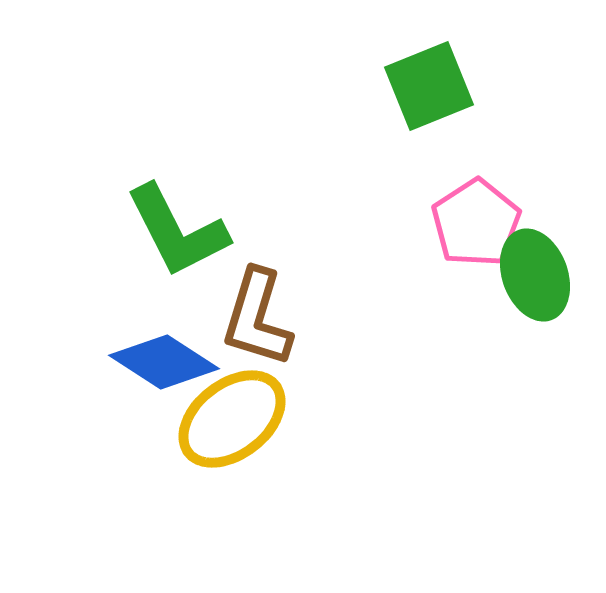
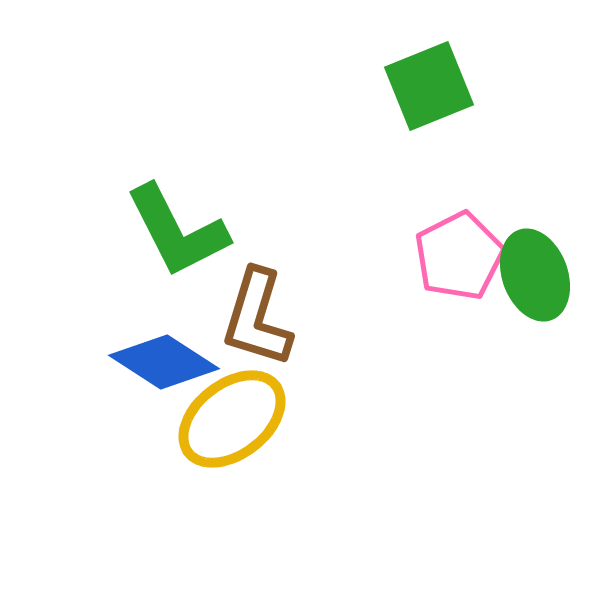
pink pentagon: moved 17 px left, 33 px down; rotated 6 degrees clockwise
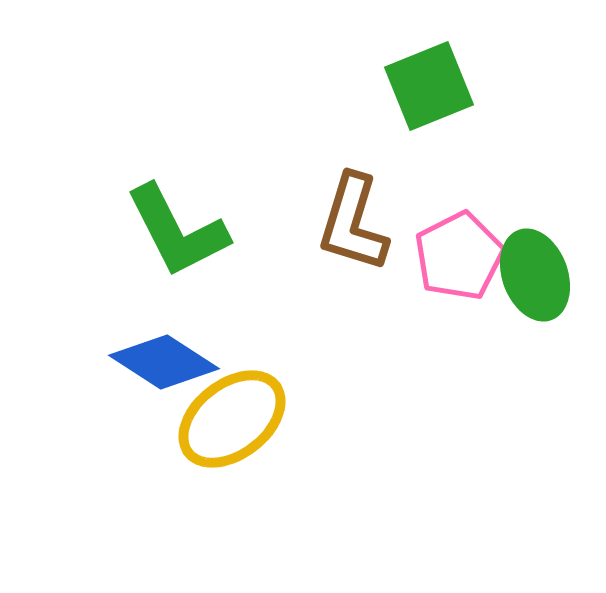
brown L-shape: moved 96 px right, 95 px up
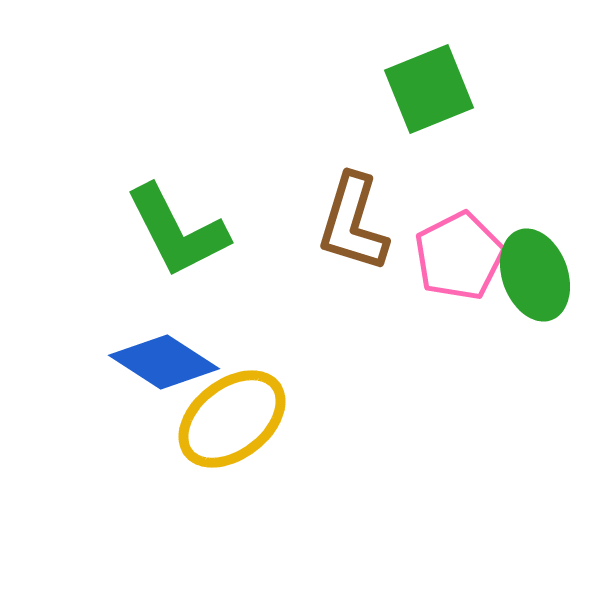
green square: moved 3 px down
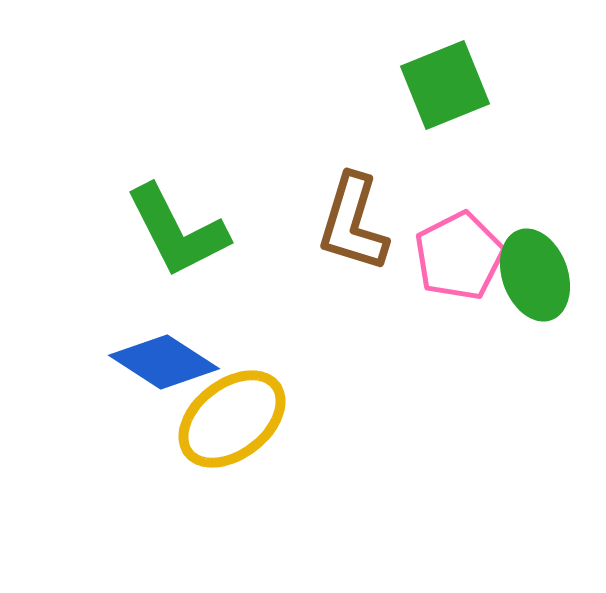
green square: moved 16 px right, 4 px up
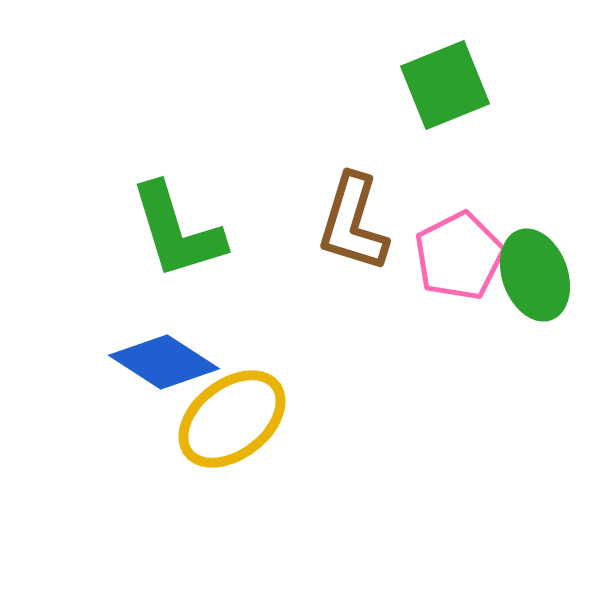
green L-shape: rotated 10 degrees clockwise
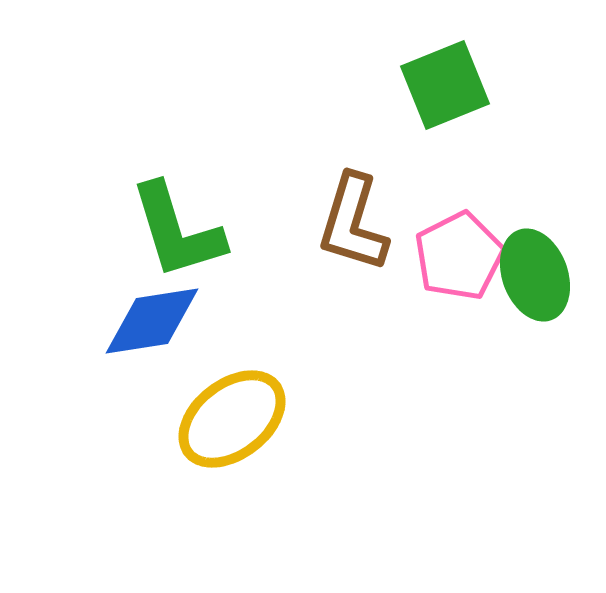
blue diamond: moved 12 px left, 41 px up; rotated 42 degrees counterclockwise
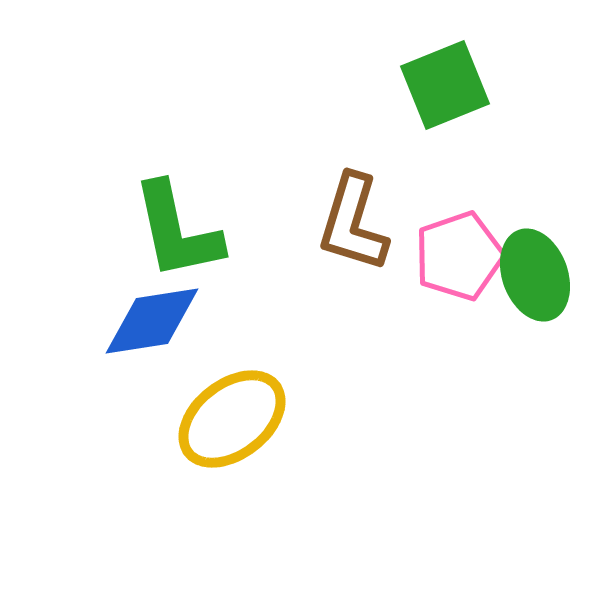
green L-shape: rotated 5 degrees clockwise
pink pentagon: rotated 8 degrees clockwise
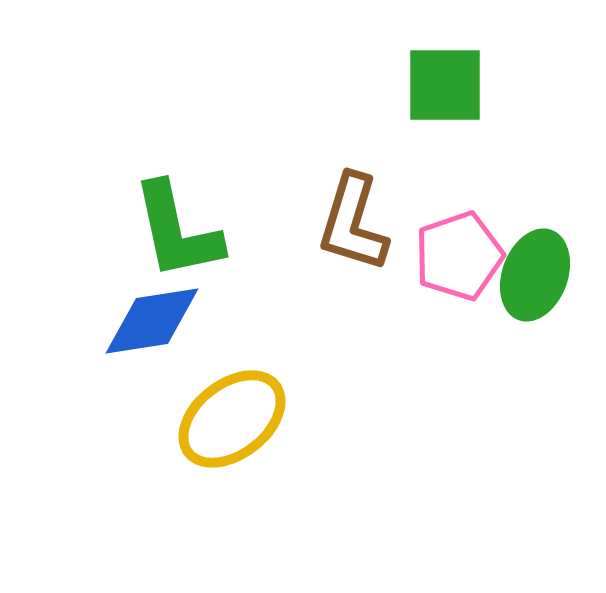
green square: rotated 22 degrees clockwise
green ellipse: rotated 40 degrees clockwise
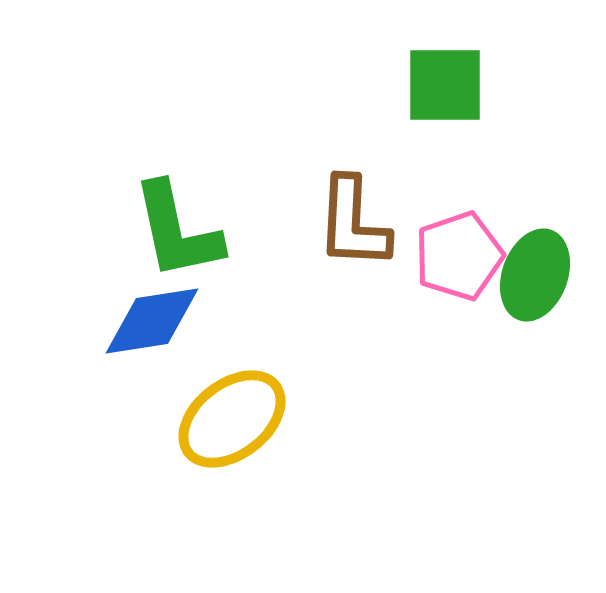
brown L-shape: rotated 14 degrees counterclockwise
